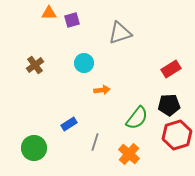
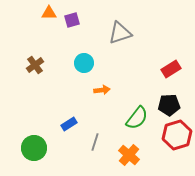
orange cross: moved 1 px down
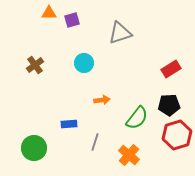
orange arrow: moved 10 px down
blue rectangle: rotated 28 degrees clockwise
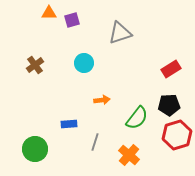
green circle: moved 1 px right, 1 px down
